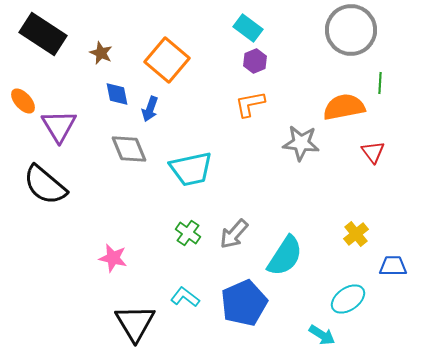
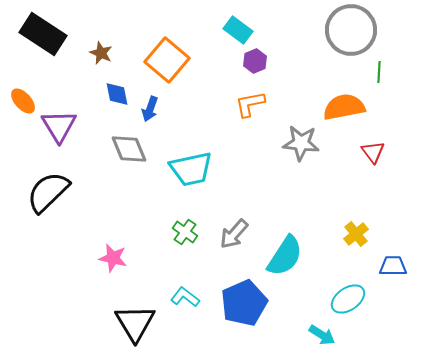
cyan rectangle: moved 10 px left, 2 px down
green line: moved 1 px left, 11 px up
black semicircle: moved 3 px right, 7 px down; rotated 96 degrees clockwise
green cross: moved 3 px left, 1 px up
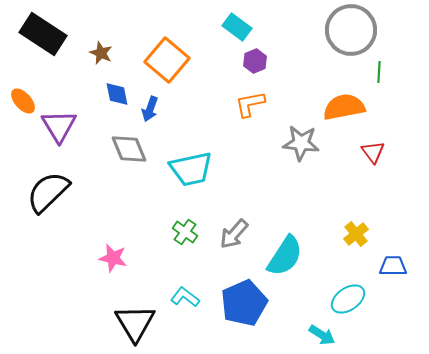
cyan rectangle: moved 1 px left, 3 px up
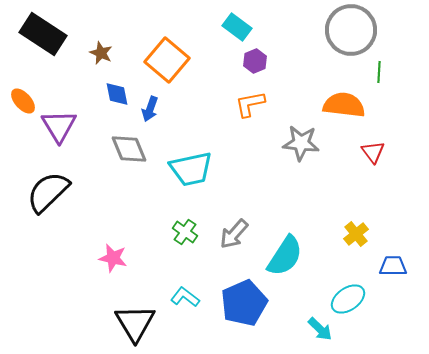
orange semicircle: moved 2 px up; rotated 18 degrees clockwise
cyan arrow: moved 2 px left, 6 px up; rotated 12 degrees clockwise
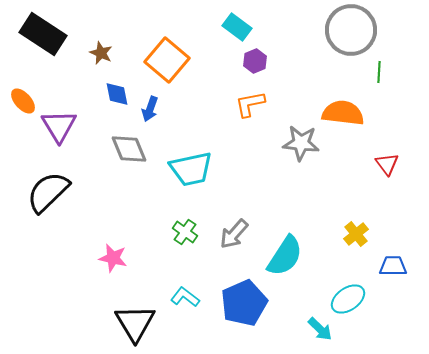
orange semicircle: moved 1 px left, 8 px down
red triangle: moved 14 px right, 12 px down
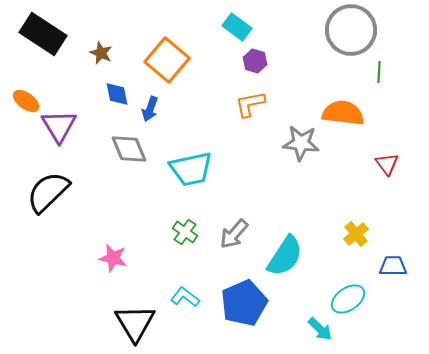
purple hexagon: rotated 20 degrees counterclockwise
orange ellipse: moved 3 px right; rotated 12 degrees counterclockwise
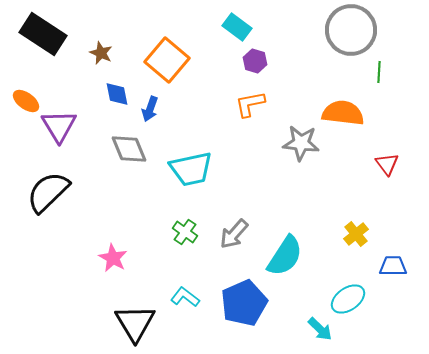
pink star: rotated 16 degrees clockwise
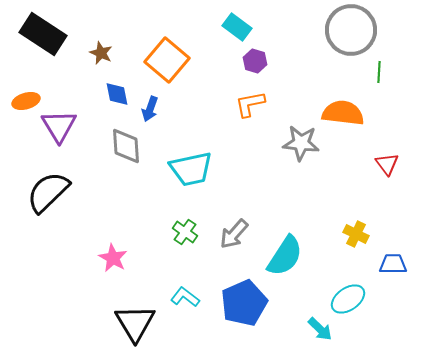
orange ellipse: rotated 52 degrees counterclockwise
gray diamond: moved 3 px left, 3 px up; rotated 18 degrees clockwise
yellow cross: rotated 25 degrees counterclockwise
blue trapezoid: moved 2 px up
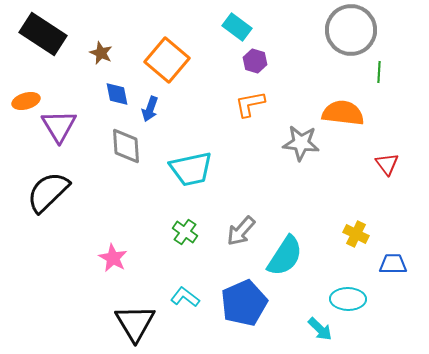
gray arrow: moved 7 px right, 3 px up
cyan ellipse: rotated 36 degrees clockwise
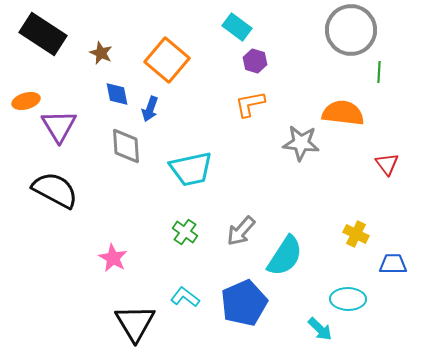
black semicircle: moved 7 px right, 2 px up; rotated 72 degrees clockwise
